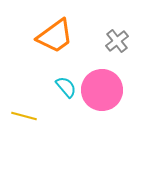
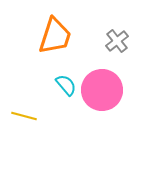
orange trapezoid: rotated 36 degrees counterclockwise
cyan semicircle: moved 2 px up
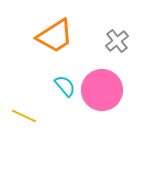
orange trapezoid: rotated 39 degrees clockwise
cyan semicircle: moved 1 px left, 1 px down
yellow line: rotated 10 degrees clockwise
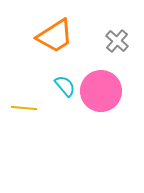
gray cross: rotated 10 degrees counterclockwise
pink circle: moved 1 px left, 1 px down
yellow line: moved 8 px up; rotated 20 degrees counterclockwise
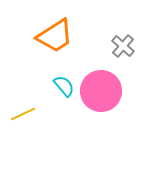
gray cross: moved 6 px right, 5 px down
cyan semicircle: moved 1 px left
yellow line: moved 1 px left, 6 px down; rotated 30 degrees counterclockwise
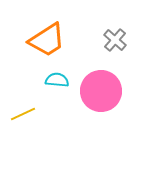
orange trapezoid: moved 8 px left, 4 px down
gray cross: moved 8 px left, 6 px up
cyan semicircle: moved 7 px left, 6 px up; rotated 45 degrees counterclockwise
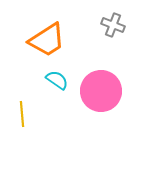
gray cross: moved 2 px left, 15 px up; rotated 20 degrees counterclockwise
cyan semicircle: rotated 30 degrees clockwise
yellow line: moved 1 px left; rotated 70 degrees counterclockwise
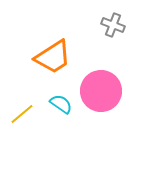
orange trapezoid: moved 6 px right, 17 px down
cyan semicircle: moved 4 px right, 24 px down
yellow line: rotated 55 degrees clockwise
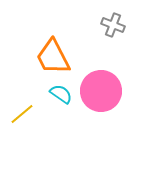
orange trapezoid: rotated 96 degrees clockwise
cyan semicircle: moved 10 px up
